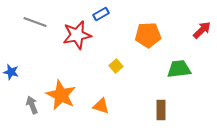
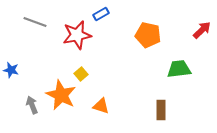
orange pentagon: rotated 15 degrees clockwise
yellow square: moved 35 px left, 8 px down
blue star: moved 2 px up
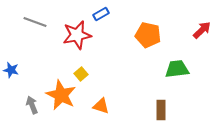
green trapezoid: moved 2 px left
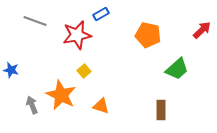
gray line: moved 1 px up
green trapezoid: rotated 145 degrees clockwise
yellow square: moved 3 px right, 3 px up
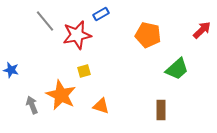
gray line: moved 10 px right; rotated 30 degrees clockwise
yellow square: rotated 24 degrees clockwise
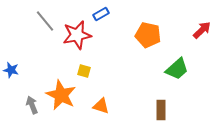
yellow square: rotated 32 degrees clockwise
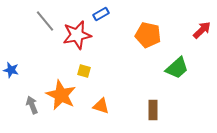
green trapezoid: moved 1 px up
brown rectangle: moved 8 px left
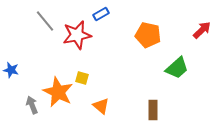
yellow square: moved 2 px left, 7 px down
orange star: moved 3 px left, 3 px up
orange triangle: rotated 24 degrees clockwise
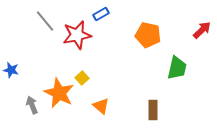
green trapezoid: rotated 35 degrees counterclockwise
yellow square: rotated 32 degrees clockwise
orange star: moved 1 px right, 1 px down
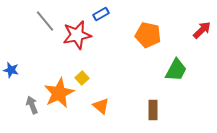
green trapezoid: moved 1 px left, 2 px down; rotated 15 degrees clockwise
orange star: rotated 20 degrees clockwise
